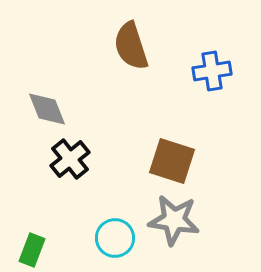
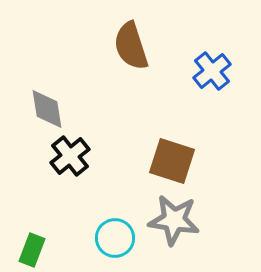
blue cross: rotated 30 degrees counterclockwise
gray diamond: rotated 12 degrees clockwise
black cross: moved 3 px up
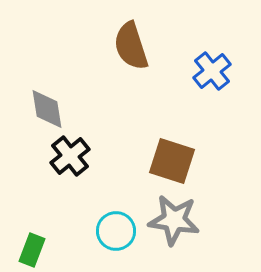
cyan circle: moved 1 px right, 7 px up
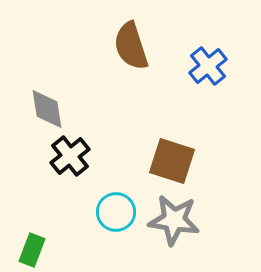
blue cross: moved 4 px left, 5 px up
cyan circle: moved 19 px up
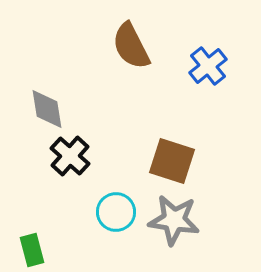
brown semicircle: rotated 9 degrees counterclockwise
black cross: rotated 9 degrees counterclockwise
green rectangle: rotated 36 degrees counterclockwise
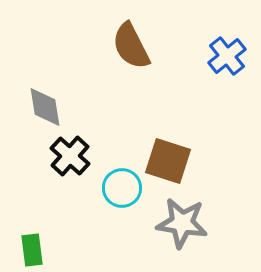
blue cross: moved 19 px right, 10 px up
gray diamond: moved 2 px left, 2 px up
brown square: moved 4 px left
cyan circle: moved 6 px right, 24 px up
gray star: moved 8 px right, 3 px down
green rectangle: rotated 8 degrees clockwise
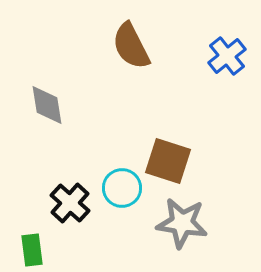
gray diamond: moved 2 px right, 2 px up
black cross: moved 47 px down
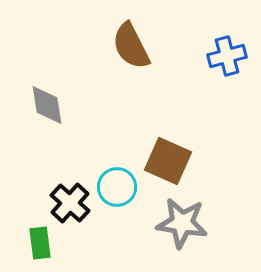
blue cross: rotated 24 degrees clockwise
brown square: rotated 6 degrees clockwise
cyan circle: moved 5 px left, 1 px up
green rectangle: moved 8 px right, 7 px up
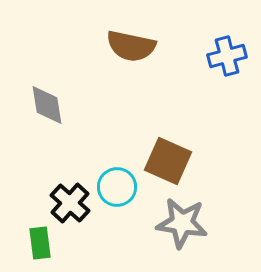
brown semicircle: rotated 51 degrees counterclockwise
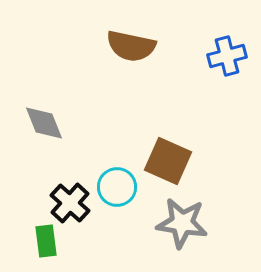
gray diamond: moved 3 px left, 18 px down; rotated 12 degrees counterclockwise
green rectangle: moved 6 px right, 2 px up
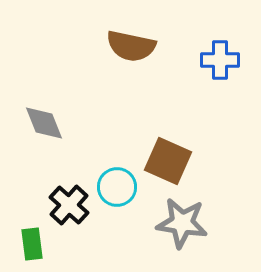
blue cross: moved 7 px left, 4 px down; rotated 15 degrees clockwise
black cross: moved 1 px left, 2 px down
green rectangle: moved 14 px left, 3 px down
